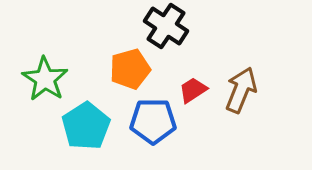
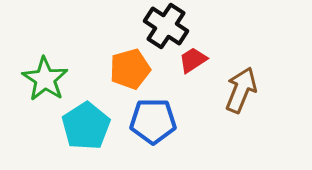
red trapezoid: moved 30 px up
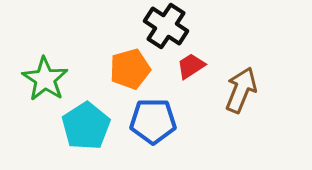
red trapezoid: moved 2 px left, 6 px down
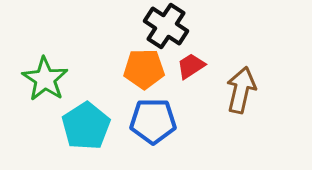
orange pentagon: moved 14 px right; rotated 15 degrees clockwise
brown arrow: rotated 9 degrees counterclockwise
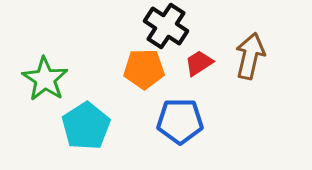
red trapezoid: moved 8 px right, 3 px up
brown arrow: moved 9 px right, 34 px up
blue pentagon: moved 27 px right
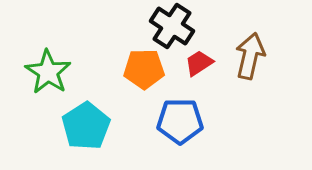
black cross: moved 6 px right
green star: moved 3 px right, 7 px up
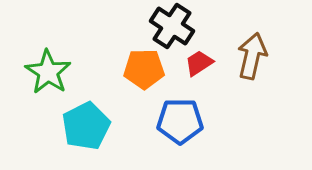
brown arrow: moved 2 px right
cyan pentagon: rotated 6 degrees clockwise
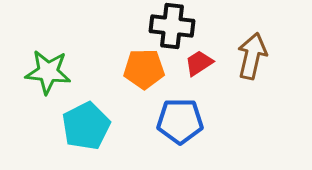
black cross: rotated 27 degrees counterclockwise
green star: rotated 27 degrees counterclockwise
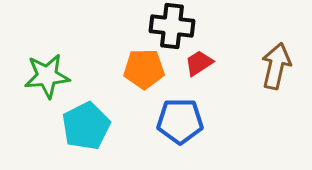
brown arrow: moved 24 px right, 10 px down
green star: moved 1 px left, 4 px down; rotated 12 degrees counterclockwise
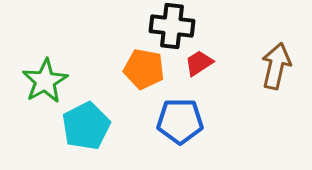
orange pentagon: rotated 12 degrees clockwise
green star: moved 2 px left, 5 px down; rotated 24 degrees counterclockwise
